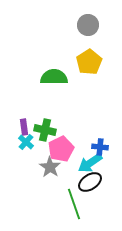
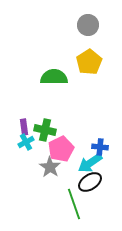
cyan cross: rotated 21 degrees clockwise
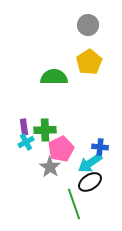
green cross: rotated 15 degrees counterclockwise
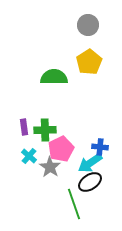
cyan cross: moved 3 px right, 14 px down; rotated 21 degrees counterclockwise
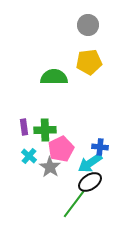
yellow pentagon: rotated 25 degrees clockwise
green line: rotated 56 degrees clockwise
